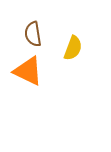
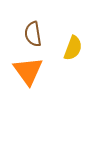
orange triangle: rotated 28 degrees clockwise
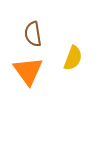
yellow semicircle: moved 10 px down
